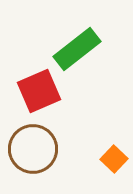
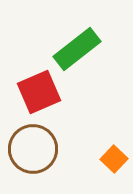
red square: moved 1 px down
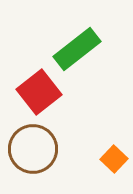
red square: rotated 15 degrees counterclockwise
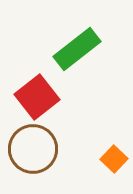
red square: moved 2 px left, 5 px down
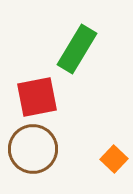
green rectangle: rotated 21 degrees counterclockwise
red square: rotated 27 degrees clockwise
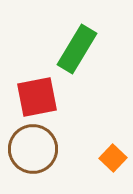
orange square: moved 1 px left, 1 px up
